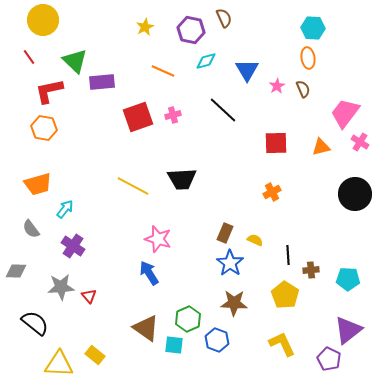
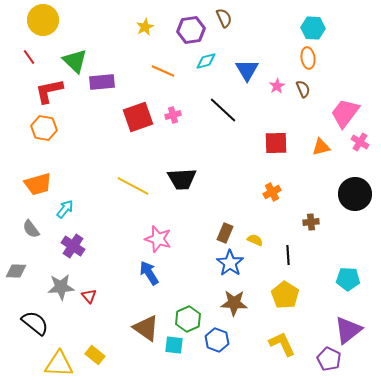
purple hexagon at (191, 30): rotated 20 degrees counterclockwise
brown cross at (311, 270): moved 48 px up
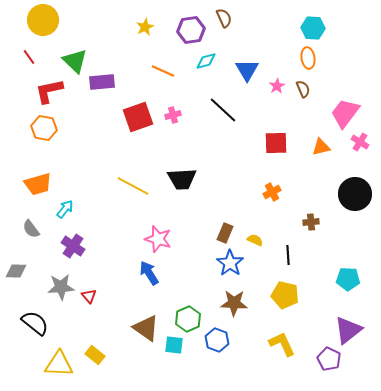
yellow pentagon at (285, 295): rotated 20 degrees counterclockwise
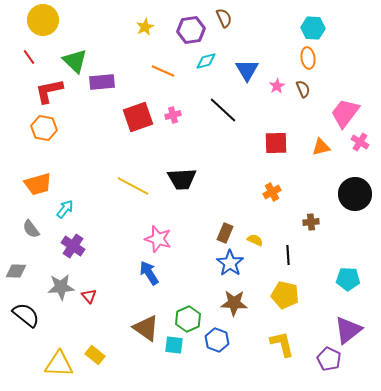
black semicircle at (35, 323): moved 9 px left, 8 px up
yellow L-shape at (282, 344): rotated 12 degrees clockwise
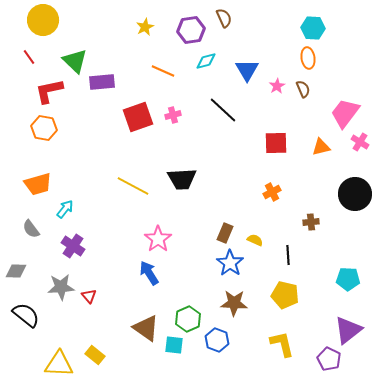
pink star at (158, 239): rotated 20 degrees clockwise
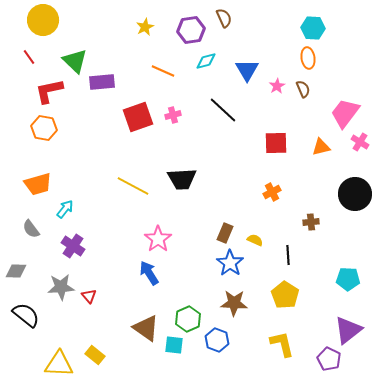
yellow pentagon at (285, 295): rotated 20 degrees clockwise
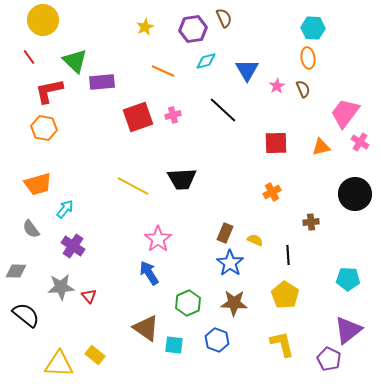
purple hexagon at (191, 30): moved 2 px right, 1 px up
green hexagon at (188, 319): moved 16 px up
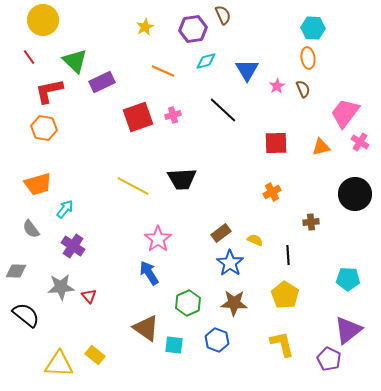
brown semicircle at (224, 18): moved 1 px left, 3 px up
purple rectangle at (102, 82): rotated 20 degrees counterclockwise
brown rectangle at (225, 233): moved 4 px left; rotated 30 degrees clockwise
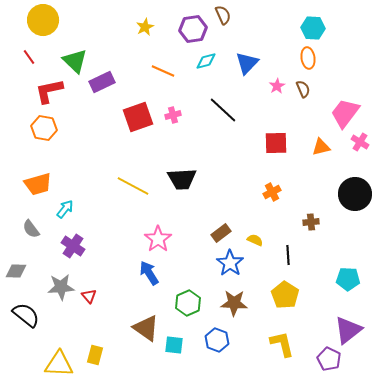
blue triangle at (247, 70): moved 7 px up; rotated 15 degrees clockwise
yellow rectangle at (95, 355): rotated 66 degrees clockwise
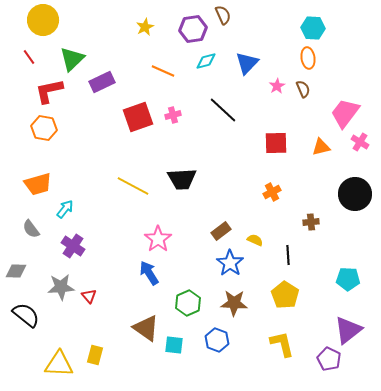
green triangle at (75, 61): moved 3 px left, 2 px up; rotated 32 degrees clockwise
brown rectangle at (221, 233): moved 2 px up
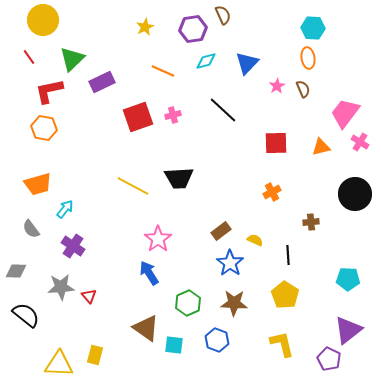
black trapezoid at (182, 179): moved 3 px left, 1 px up
